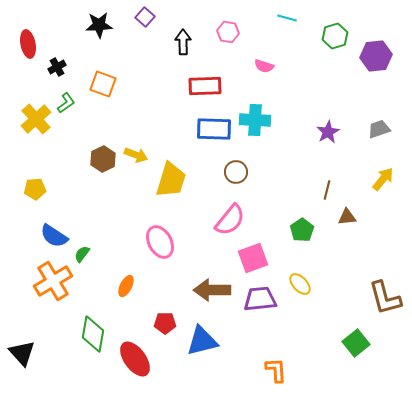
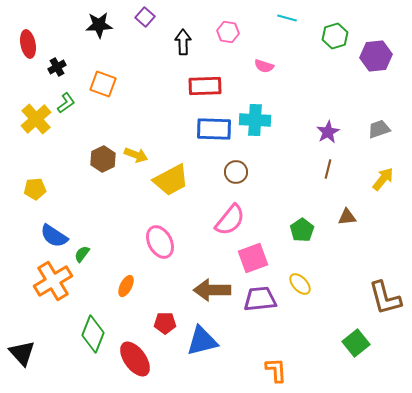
yellow trapezoid at (171, 180): rotated 45 degrees clockwise
brown line at (327, 190): moved 1 px right, 21 px up
green diamond at (93, 334): rotated 12 degrees clockwise
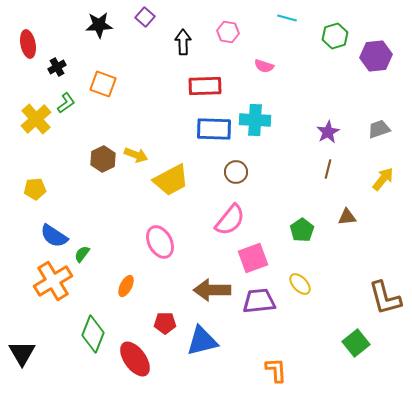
purple trapezoid at (260, 299): moved 1 px left, 2 px down
black triangle at (22, 353): rotated 12 degrees clockwise
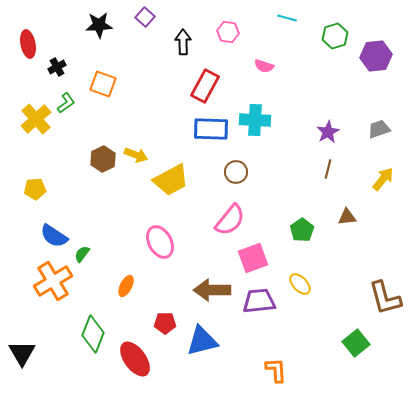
red rectangle at (205, 86): rotated 60 degrees counterclockwise
blue rectangle at (214, 129): moved 3 px left
